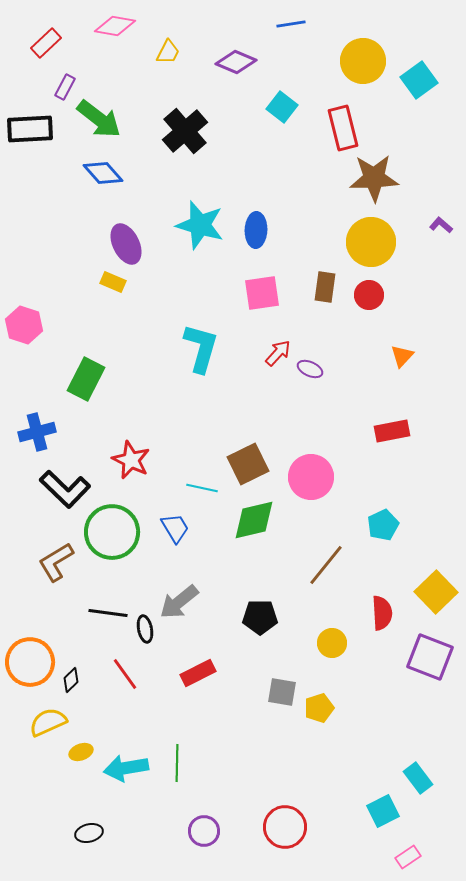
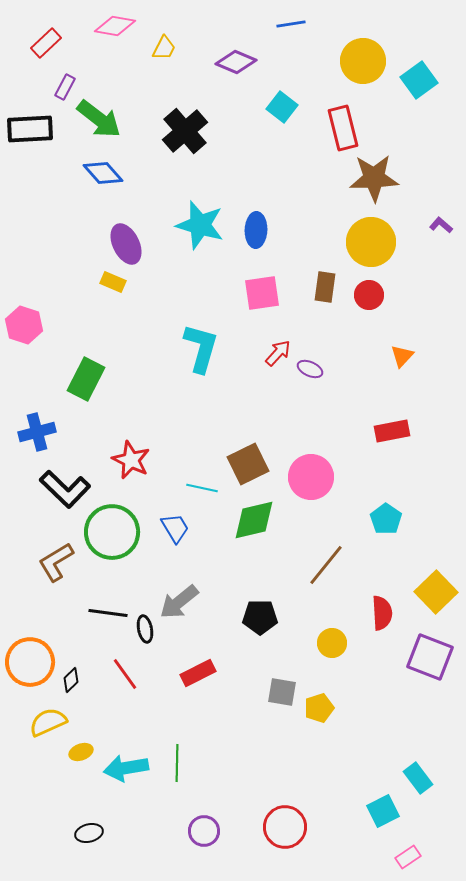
yellow trapezoid at (168, 52): moved 4 px left, 4 px up
cyan pentagon at (383, 525): moved 3 px right, 6 px up; rotated 12 degrees counterclockwise
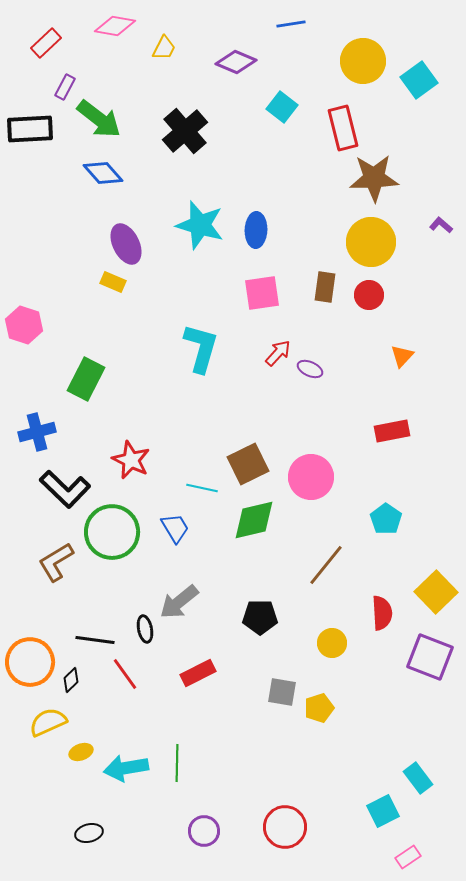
black line at (108, 613): moved 13 px left, 27 px down
